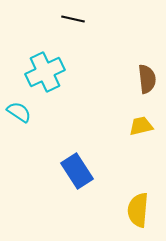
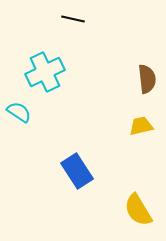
yellow semicircle: rotated 36 degrees counterclockwise
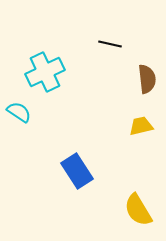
black line: moved 37 px right, 25 px down
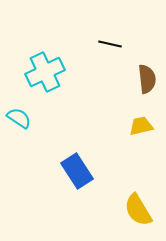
cyan semicircle: moved 6 px down
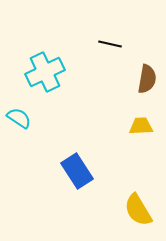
brown semicircle: rotated 16 degrees clockwise
yellow trapezoid: rotated 10 degrees clockwise
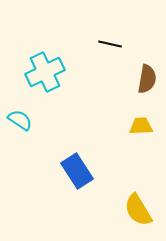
cyan semicircle: moved 1 px right, 2 px down
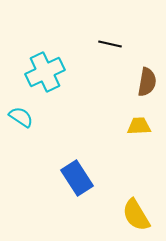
brown semicircle: moved 3 px down
cyan semicircle: moved 1 px right, 3 px up
yellow trapezoid: moved 2 px left
blue rectangle: moved 7 px down
yellow semicircle: moved 2 px left, 5 px down
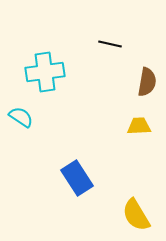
cyan cross: rotated 18 degrees clockwise
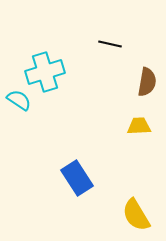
cyan cross: rotated 9 degrees counterclockwise
cyan semicircle: moved 2 px left, 17 px up
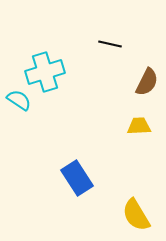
brown semicircle: rotated 16 degrees clockwise
